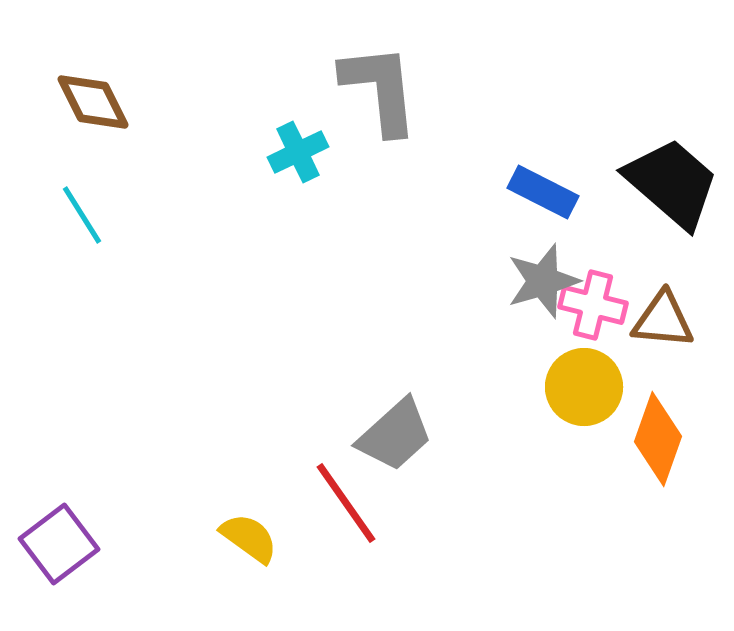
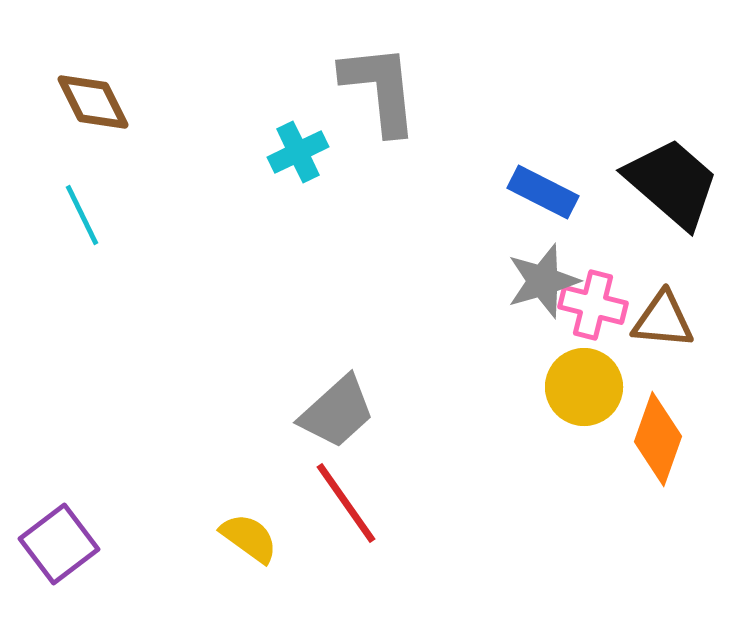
cyan line: rotated 6 degrees clockwise
gray trapezoid: moved 58 px left, 23 px up
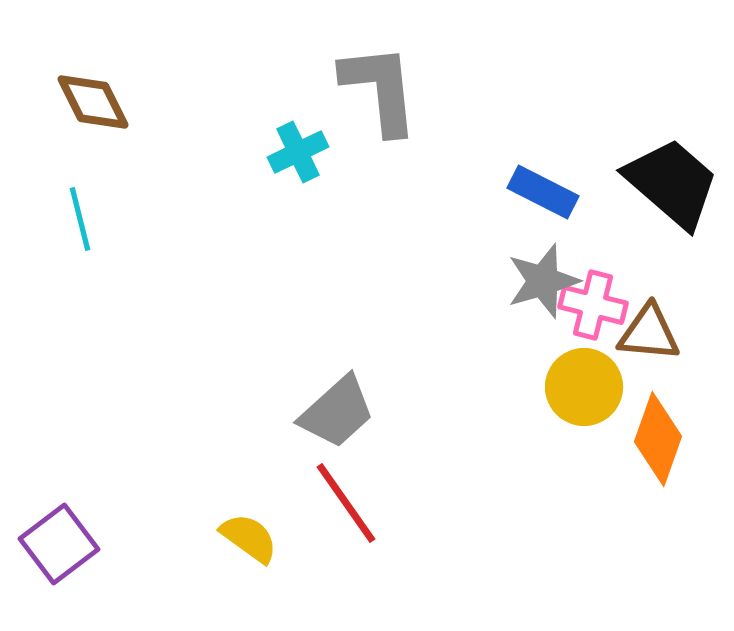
cyan line: moved 2 px left, 4 px down; rotated 12 degrees clockwise
brown triangle: moved 14 px left, 13 px down
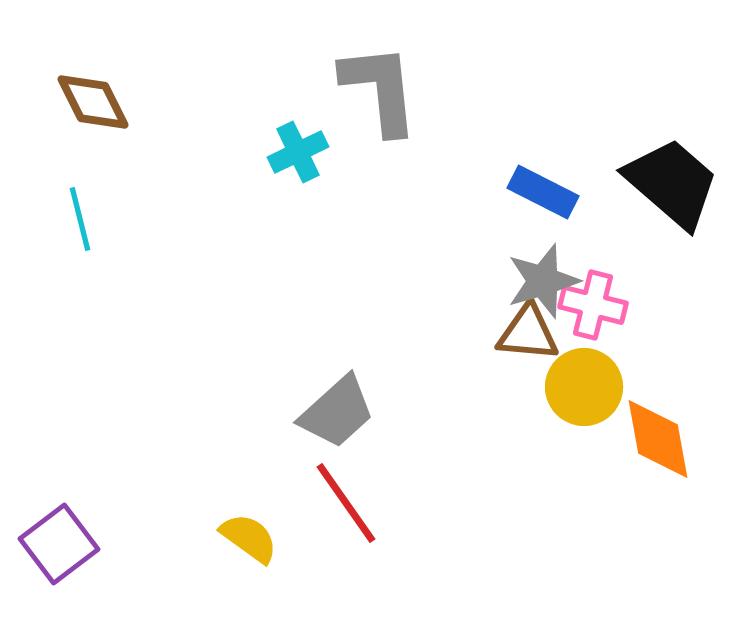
brown triangle: moved 121 px left
orange diamond: rotated 30 degrees counterclockwise
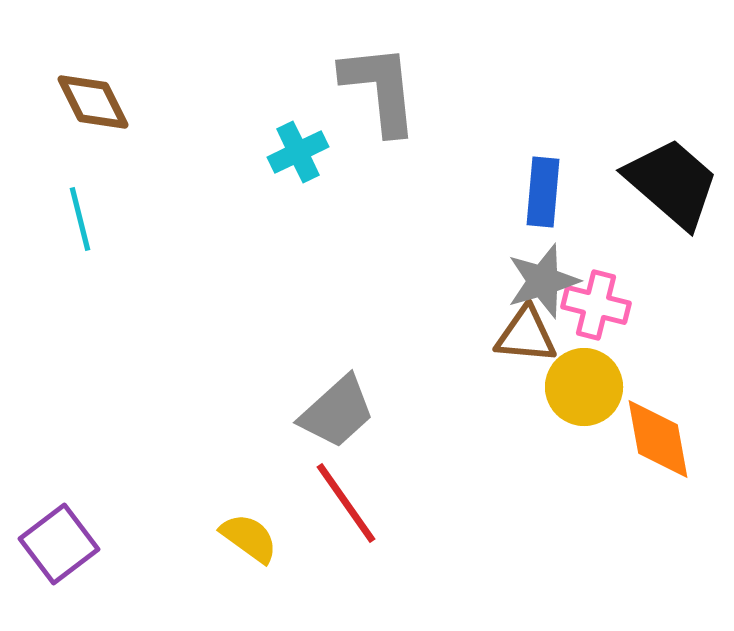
blue rectangle: rotated 68 degrees clockwise
pink cross: moved 3 px right
brown triangle: moved 2 px left, 2 px down
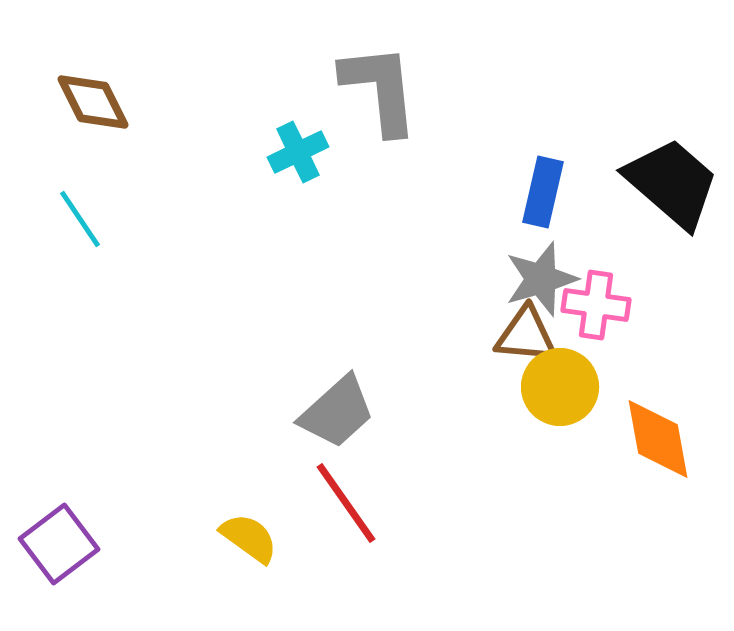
blue rectangle: rotated 8 degrees clockwise
cyan line: rotated 20 degrees counterclockwise
gray star: moved 2 px left, 2 px up
pink cross: rotated 6 degrees counterclockwise
yellow circle: moved 24 px left
